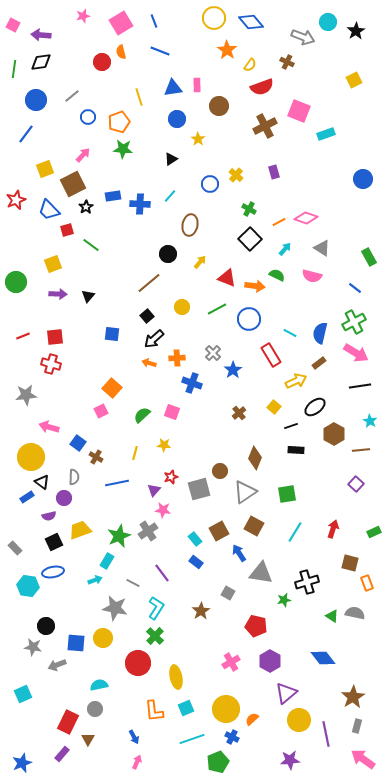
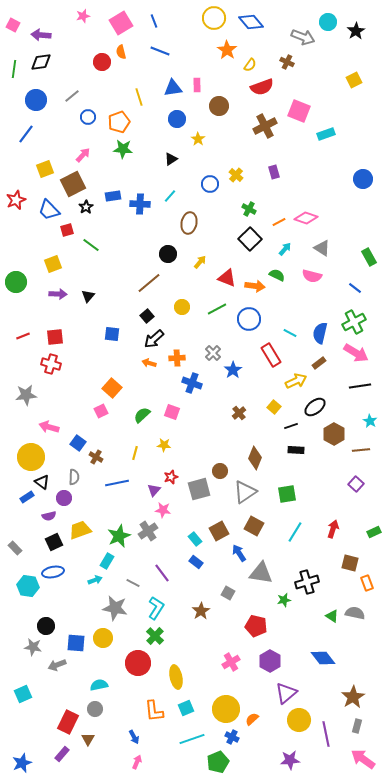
brown ellipse at (190, 225): moved 1 px left, 2 px up
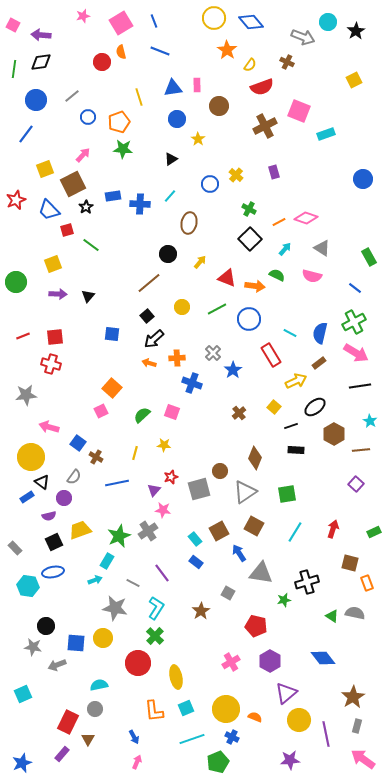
gray semicircle at (74, 477): rotated 35 degrees clockwise
orange semicircle at (252, 719): moved 3 px right, 2 px up; rotated 64 degrees clockwise
